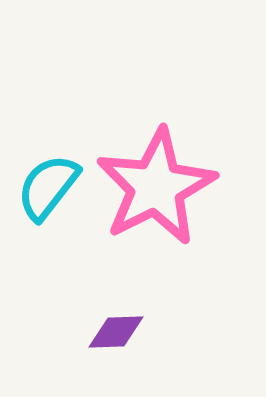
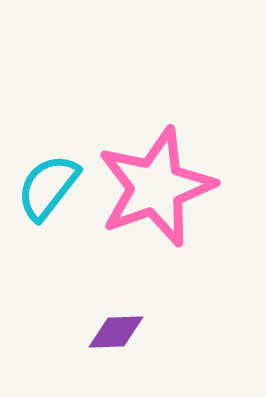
pink star: rotated 7 degrees clockwise
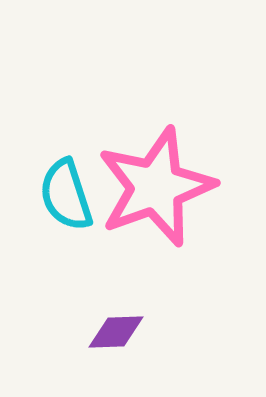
cyan semicircle: moved 18 px right, 8 px down; rotated 56 degrees counterclockwise
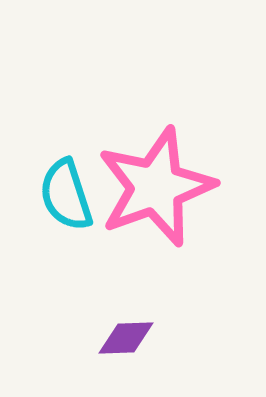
purple diamond: moved 10 px right, 6 px down
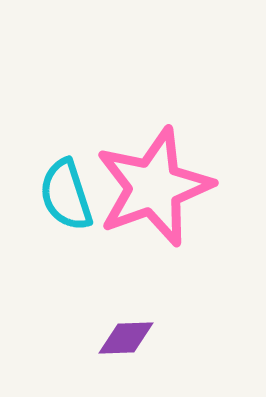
pink star: moved 2 px left
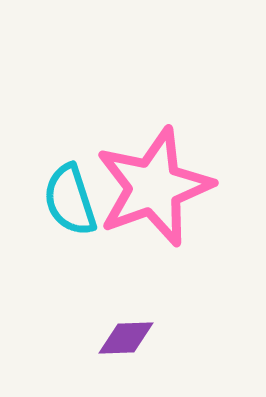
cyan semicircle: moved 4 px right, 5 px down
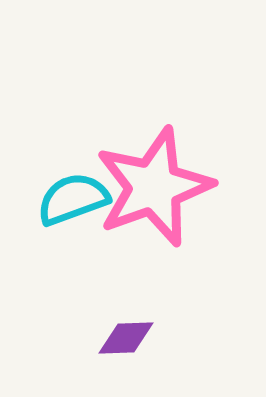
cyan semicircle: moved 3 px right, 1 px up; rotated 88 degrees clockwise
